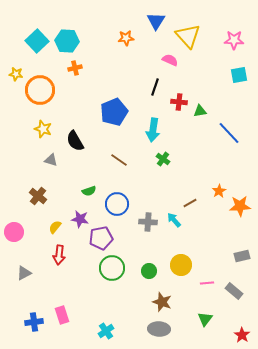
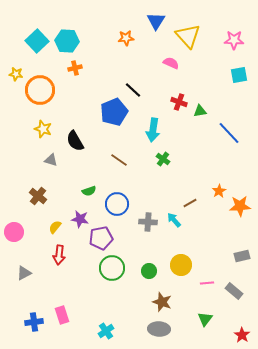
pink semicircle at (170, 60): moved 1 px right, 3 px down
black line at (155, 87): moved 22 px left, 3 px down; rotated 66 degrees counterclockwise
red cross at (179, 102): rotated 14 degrees clockwise
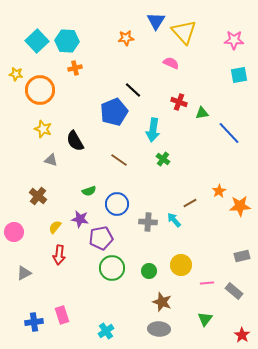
yellow triangle at (188, 36): moved 4 px left, 4 px up
green triangle at (200, 111): moved 2 px right, 2 px down
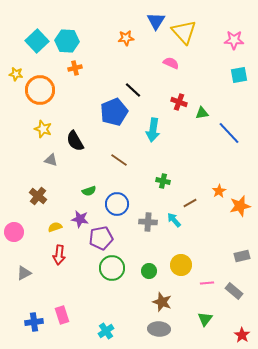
green cross at (163, 159): moved 22 px down; rotated 24 degrees counterclockwise
orange star at (240, 206): rotated 10 degrees counterclockwise
yellow semicircle at (55, 227): rotated 32 degrees clockwise
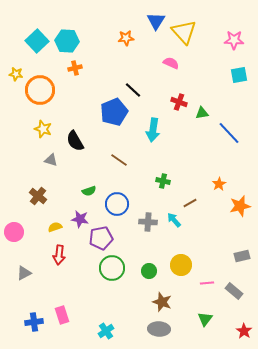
orange star at (219, 191): moved 7 px up
red star at (242, 335): moved 2 px right, 4 px up
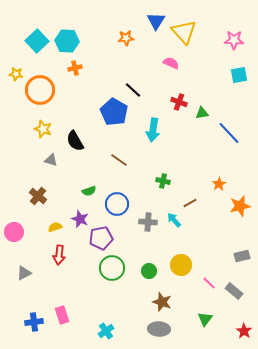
blue pentagon at (114, 112): rotated 20 degrees counterclockwise
purple star at (80, 219): rotated 12 degrees clockwise
pink line at (207, 283): moved 2 px right; rotated 48 degrees clockwise
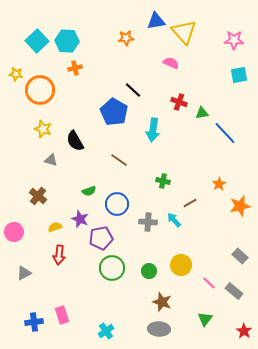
blue triangle at (156, 21): rotated 48 degrees clockwise
blue line at (229, 133): moved 4 px left
gray rectangle at (242, 256): moved 2 px left; rotated 56 degrees clockwise
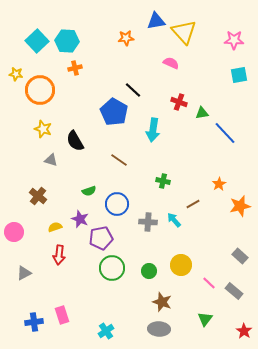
brown line at (190, 203): moved 3 px right, 1 px down
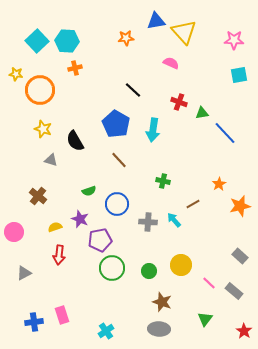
blue pentagon at (114, 112): moved 2 px right, 12 px down
brown line at (119, 160): rotated 12 degrees clockwise
purple pentagon at (101, 238): moved 1 px left, 2 px down
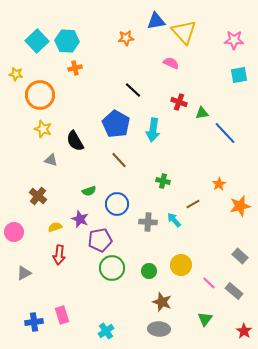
orange circle at (40, 90): moved 5 px down
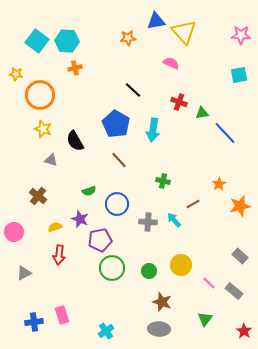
orange star at (126, 38): moved 2 px right
pink star at (234, 40): moved 7 px right, 5 px up
cyan square at (37, 41): rotated 10 degrees counterclockwise
